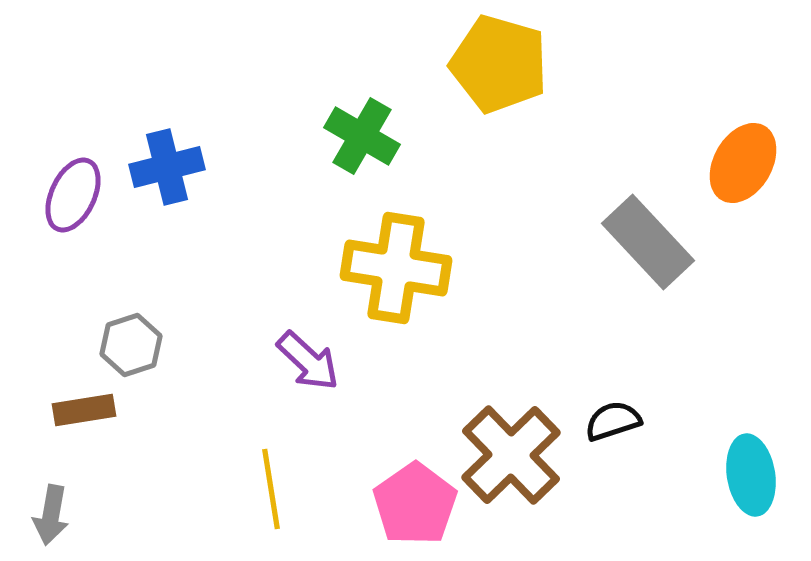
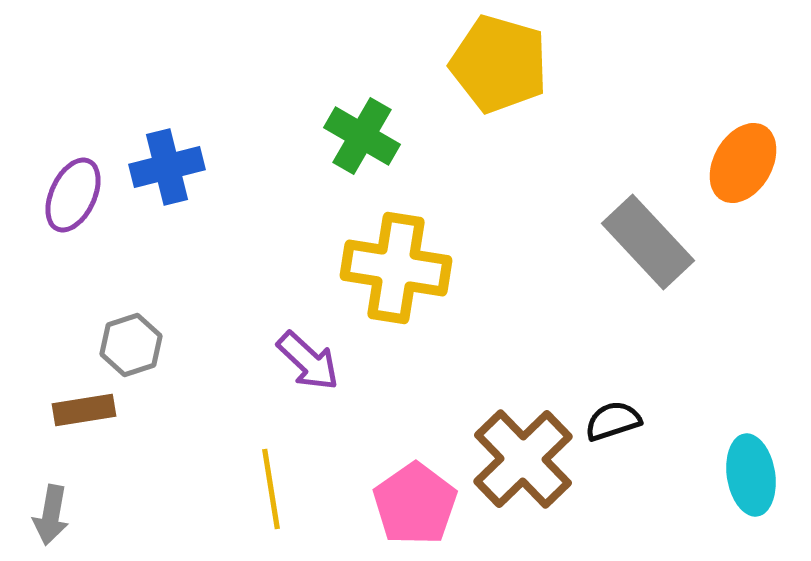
brown cross: moved 12 px right, 4 px down
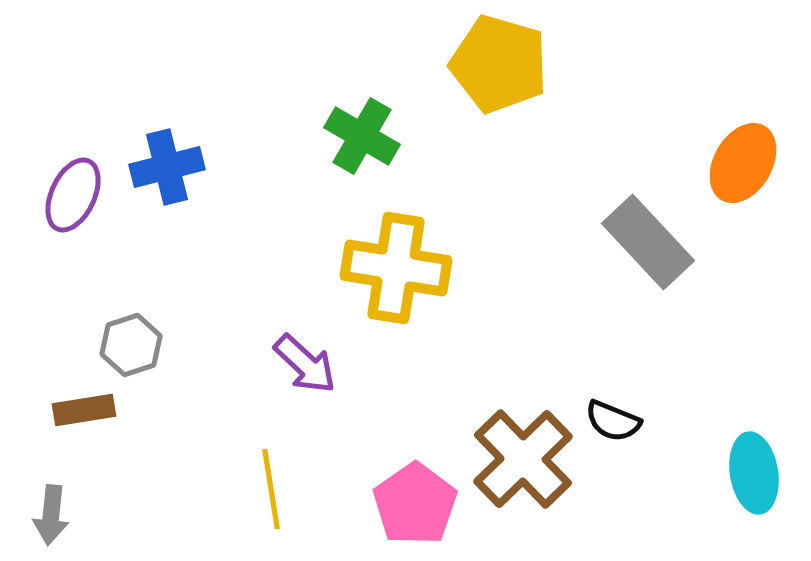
purple arrow: moved 3 px left, 3 px down
black semicircle: rotated 140 degrees counterclockwise
cyan ellipse: moved 3 px right, 2 px up
gray arrow: rotated 4 degrees counterclockwise
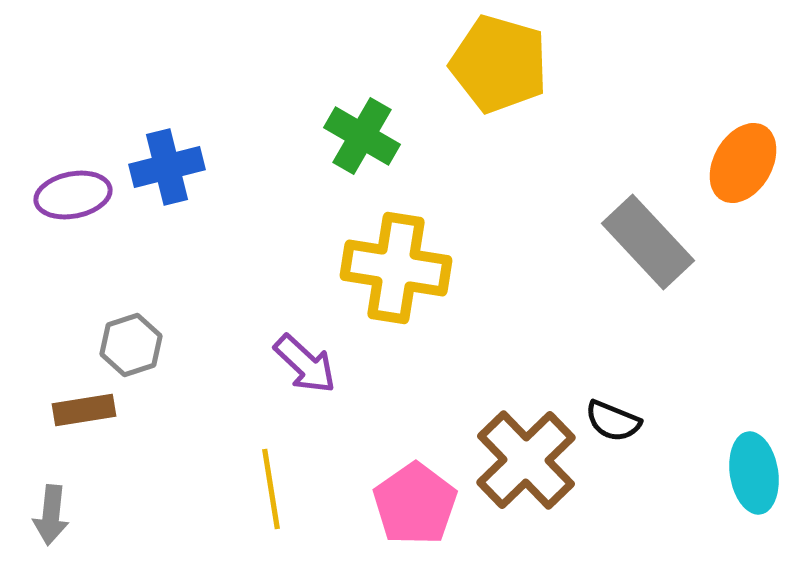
purple ellipse: rotated 54 degrees clockwise
brown cross: moved 3 px right, 1 px down
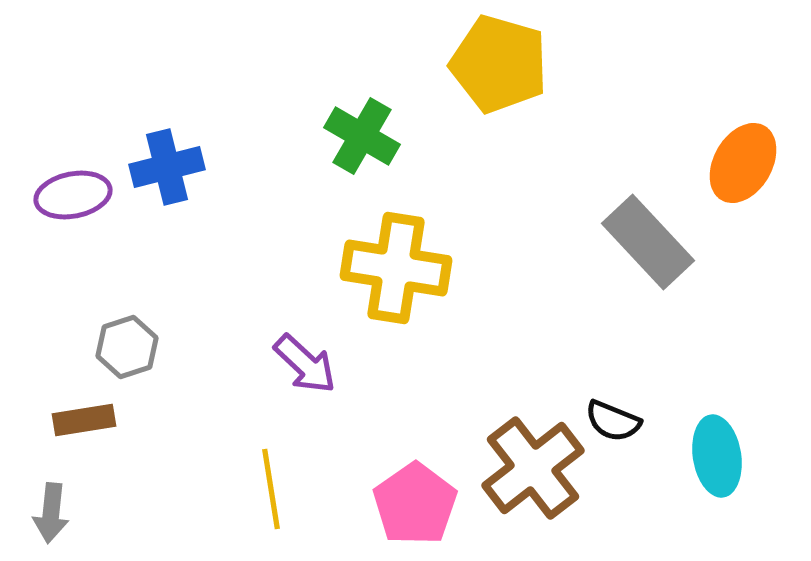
gray hexagon: moved 4 px left, 2 px down
brown rectangle: moved 10 px down
brown cross: moved 7 px right, 8 px down; rotated 6 degrees clockwise
cyan ellipse: moved 37 px left, 17 px up
gray arrow: moved 2 px up
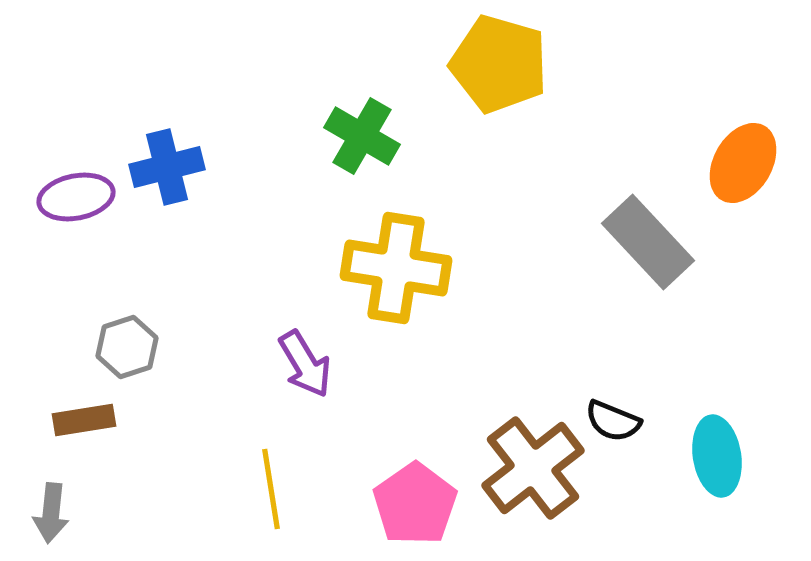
purple ellipse: moved 3 px right, 2 px down
purple arrow: rotated 16 degrees clockwise
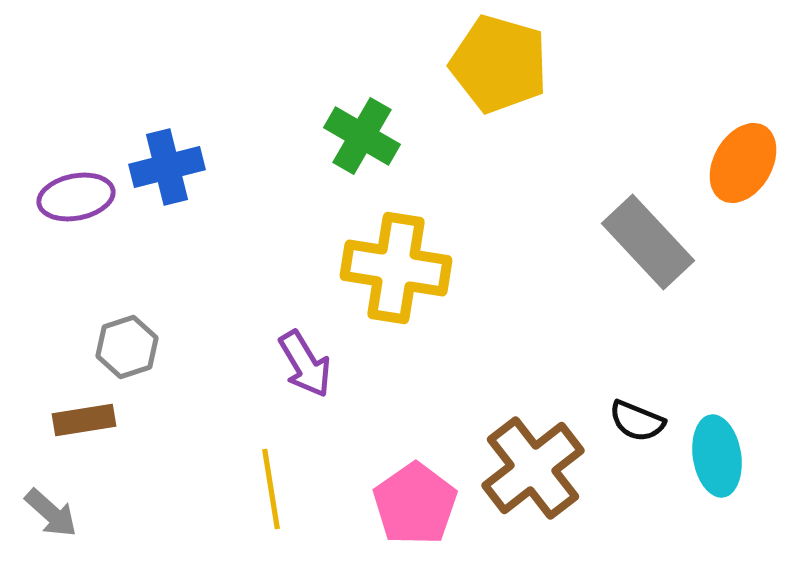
black semicircle: moved 24 px right
gray arrow: rotated 54 degrees counterclockwise
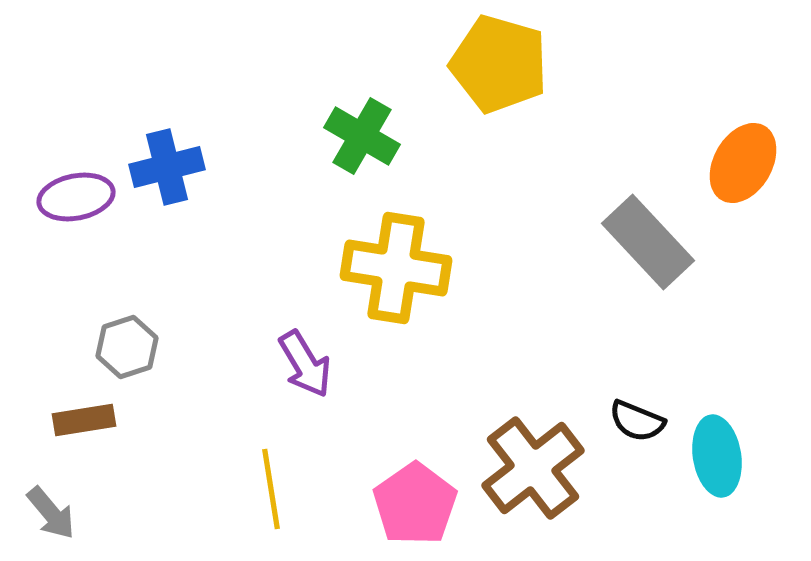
gray arrow: rotated 8 degrees clockwise
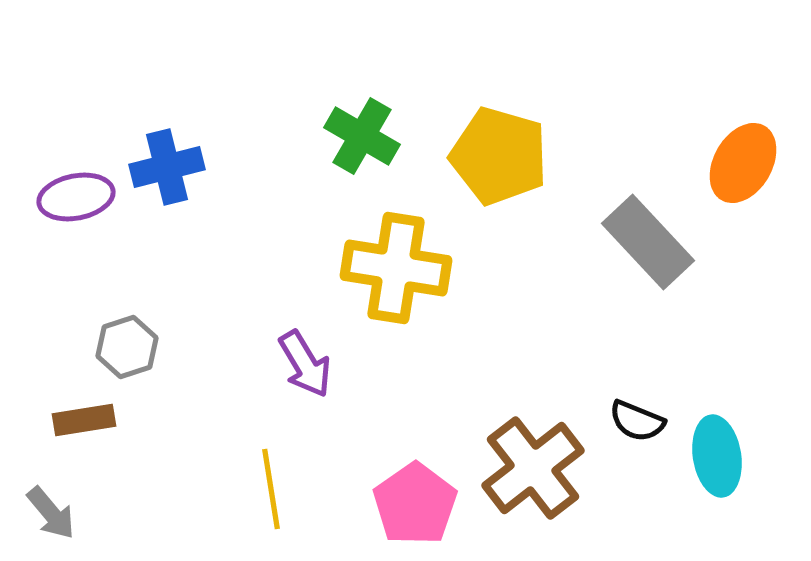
yellow pentagon: moved 92 px down
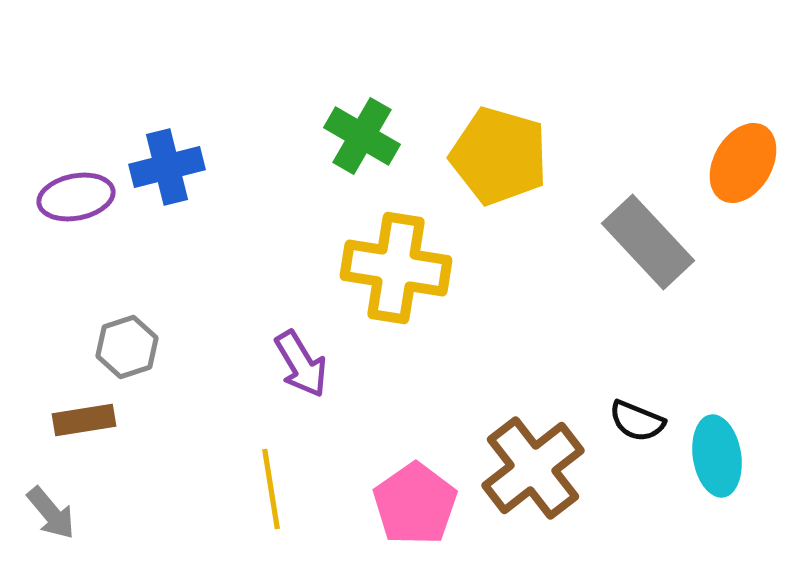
purple arrow: moved 4 px left
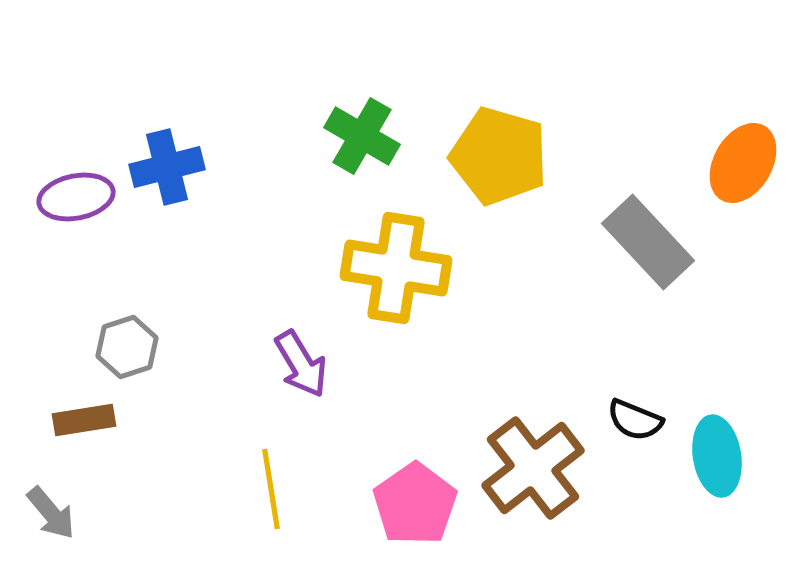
black semicircle: moved 2 px left, 1 px up
